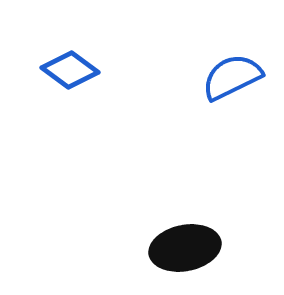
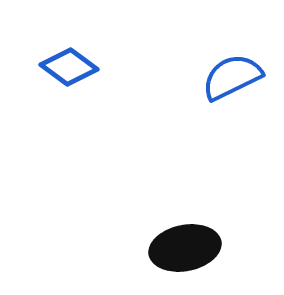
blue diamond: moved 1 px left, 3 px up
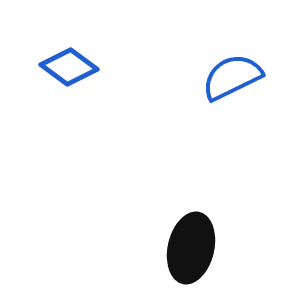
black ellipse: moved 6 px right; rotated 66 degrees counterclockwise
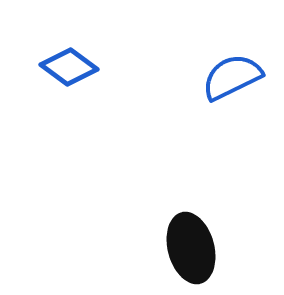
black ellipse: rotated 28 degrees counterclockwise
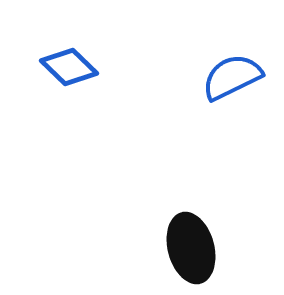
blue diamond: rotated 8 degrees clockwise
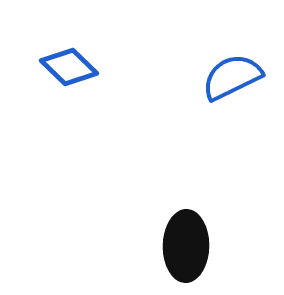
black ellipse: moved 5 px left, 2 px up; rotated 16 degrees clockwise
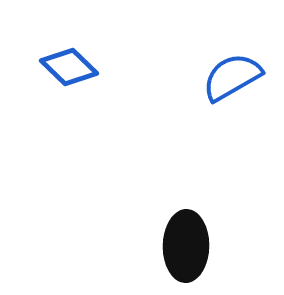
blue semicircle: rotated 4 degrees counterclockwise
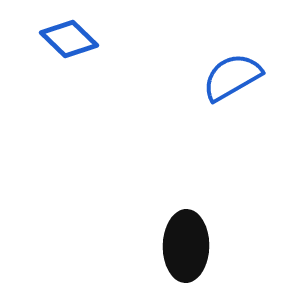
blue diamond: moved 28 px up
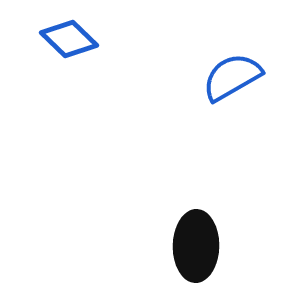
black ellipse: moved 10 px right
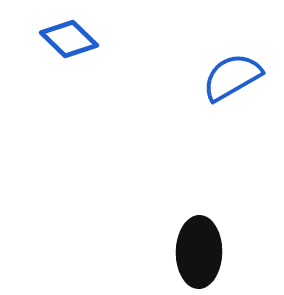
black ellipse: moved 3 px right, 6 px down
